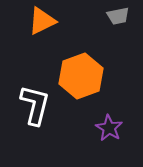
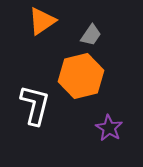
gray trapezoid: moved 27 px left, 19 px down; rotated 45 degrees counterclockwise
orange triangle: rotated 8 degrees counterclockwise
orange hexagon: rotated 6 degrees clockwise
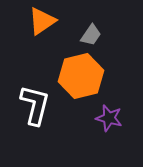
purple star: moved 10 px up; rotated 16 degrees counterclockwise
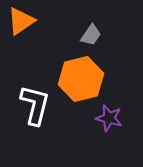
orange triangle: moved 21 px left
orange hexagon: moved 3 px down
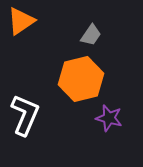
white L-shape: moved 10 px left, 10 px down; rotated 9 degrees clockwise
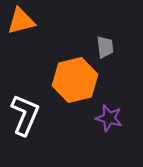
orange triangle: rotated 20 degrees clockwise
gray trapezoid: moved 14 px right, 12 px down; rotated 40 degrees counterclockwise
orange hexagon: moved 6 px left, 1 px down
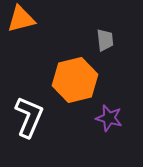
orange triangle: moved 2 px up
gray trapezoid: moved 7 px up
white L-shape: moved 4 px right, 2 px down
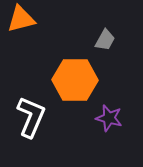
gray trapezoid: rotated 35 degrees clockwise
orange hexagon: rotated 15 degrees clockwise
white L-shape: moved 2 px right
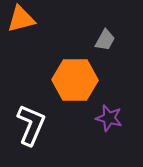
white L-shape: moved 8 px down
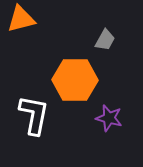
white L-shape: moved 3 px right, 10 px up; rotated 12 degrees counterclockwise
